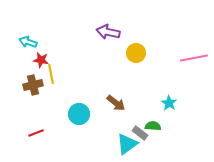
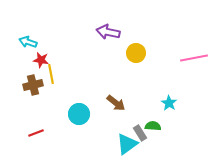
gray rectangle: rotated 21 degrees clockwise
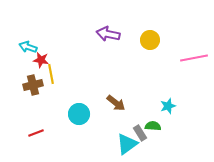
purple arrow: moved 2 px down
cyan arrow: moved 5 px down
yellow circle: moved 14 px right, 13 px up
cyan star: moved 1 px left, 3 px down; rotated 21 degrees clockwise
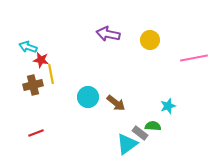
cyan circle: moved 9 px right, 17 px up
gray rectangle: rotated 21 degrees counterclockwise
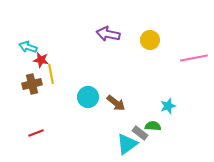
brown cross: moved 1 px left, 1 px up
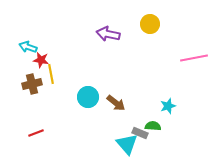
yellow circle: moved 16 px up
gray rectangle: rotated 14 degrees counterclockwise
cyan triangle: rotated 35 degrees counterclockwise
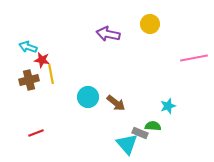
red star: moved 1 px right
brown cross: moved 3 px left, 4 px up
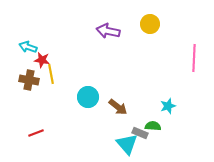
purple arrow: moved 3 px up
pink line: rotated 76 degrees counterclockwise
brown cross: rotated 24 degrees clockwise
brown arrow: moved 2 px right, 4 px down
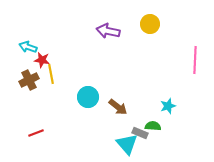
pink line: moved 1 px right, 2 px down
brown cross: rotated 36 degrees counterclockwise
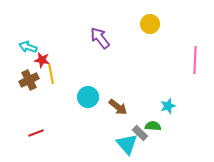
purple arrow: moved 8 px left, 7 px down; rotated 40 degrees clockwise
gray rectangle: rotated 21 degrees clockwise
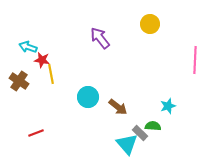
brown cross: moved 10 px left, 1 px down; rotated 30 degrees counterclockwise
